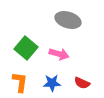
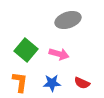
gray ellipse: rotated 35 degrees counterclockwise
green square: moved 2 px down
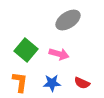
gray ellipse: rotated 15 degrees counterclockwise
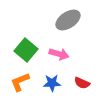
orange L-shape: rotated 120 degrees counterclockwise
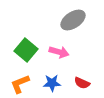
gray ellipse: moved 5 px right
pink arrow: moved 2 px up
orange L-shape: moved 2 px down
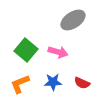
pink arrow: moved 1 px left
blue star: moved 1 px right, 1 px up
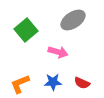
green square: moved 20 px up; rotated 10 degrees clockwise
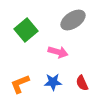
red semicircle: rotated 42 degrees clockwise
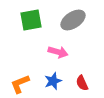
green square: moved 5 px right, 10 px up; rotated 30 degrees clockwise
blue star: moved 1 px up; rotated 18 degrees counterclockwise
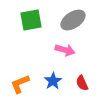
pink arrow: moved 7 px right, 2 px up
blue star: rotated 12 degrees counterclockwise
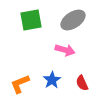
blue star: moved 1 px left, 1 px up
